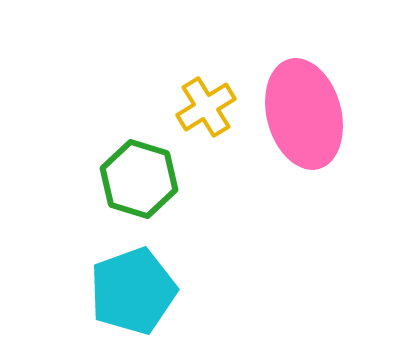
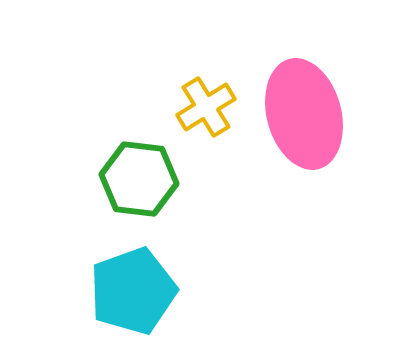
green hexagon: rotated 10 degrees counterclockwise
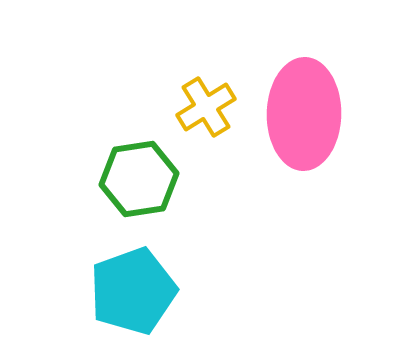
pink ellipse: rotated 16 degrees clockwise
green hexagon: rotated 16 degrees counterclockwise
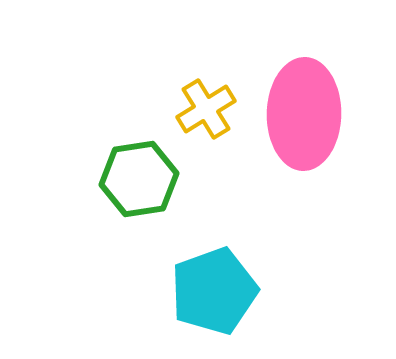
yellow cross: moved 2 px down
cyan pentagon: moved 81 px right
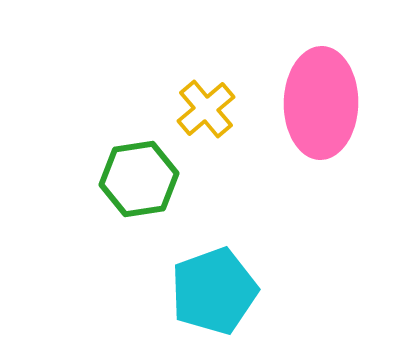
yellow cross: rotated 8 degrees counterclockwise
pink ellipse: moved 17 px right, 11 px up
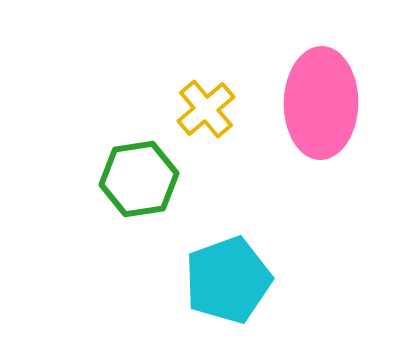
cyan pentagon: moved 14 px right, 11 px up
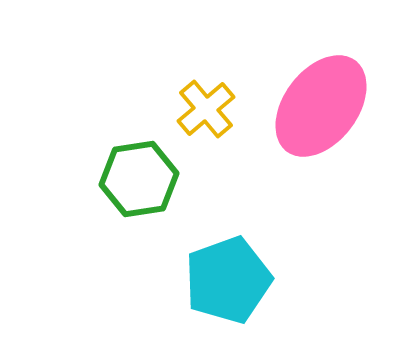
pink ellipse: moved 3 px down; rotated 36 degrees clockwise
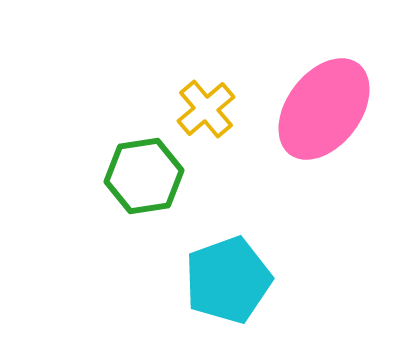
pink ellipse: moved 3 px right, 3 px down
green hexagon: moved 5 px right, 3 px up
